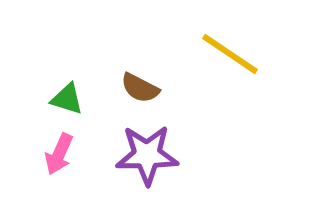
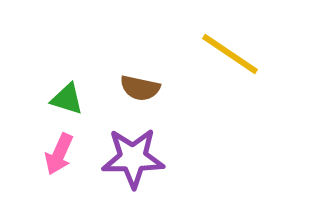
brown semicircle: rotated 15 degrees counterclockwise
purple star: moved 14 px left, 3 px down
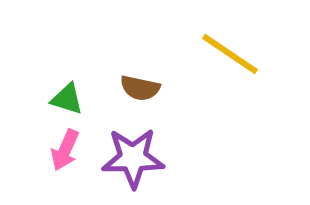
pink arrow: moved 6 px right, 4 px up
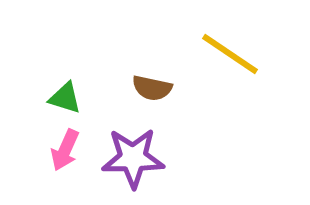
brown semicircle: moved 12 px right
green triangle: moved 2 px left, 1 px up
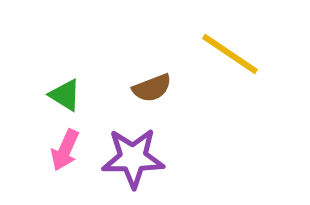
brown semicircle: rotated 33 degrees counterclockwise
green triangle: moved 3 px up; rotated 15 degrees clockwise
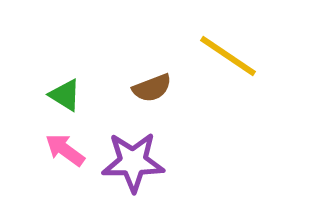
yellow line: moved 2 px left, 2 px down
pink arrow: rotated 102 degrees clockwise
purple star: moved 4 px down
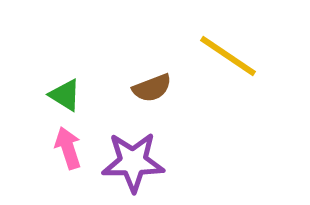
pink arrow: moved 3 px right, 2 px up; rotated 36 degrees clockwise
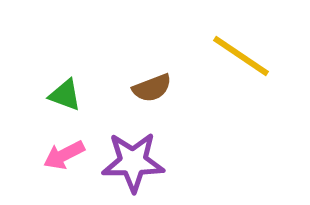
yellow line: moved 13 px right
green triangle: rotated 12 degrees counterclockwise
pink arrow: moved 4 px left, 7 px down; rotated 99 degrees counterclockwise
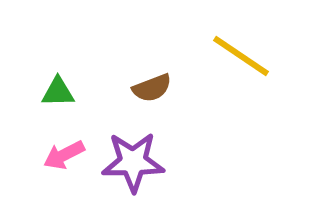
green triangle: moved 7 px left, 3 px up; rotated 21 degrees counterclockwise
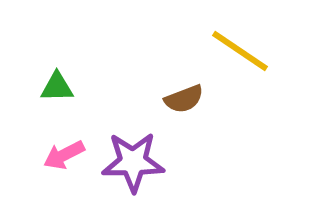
yellow line: moved 1 px left, 5 px up
brown semicircle: moved 32 px right, 11 px down
green triangle: moved 1 px left, 5 px up
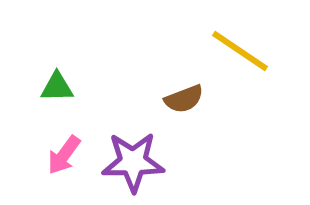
pink arrow: rotated 27 degrees counterclockwise
